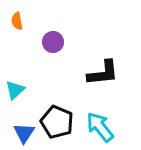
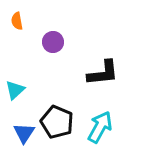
cyan arrow: rotated 68 degrees clockwise
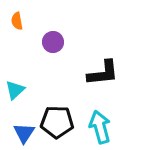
black pentagon: rotated 20 degrees counterclockwise
cyan arrow: rotated 44 degrees counterclockwise
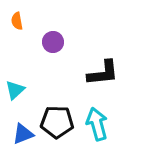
cyan arrow: moved 3 px left, 3 px up
blue triangle: moved 1 px left, 1 px down; rotated 35 degrees clockwise
